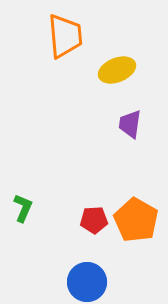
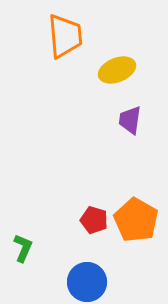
purple trapezoid: moved 4 px up
green L-shape: moved 40 px down
red pentagon: rotated 20 degrees clockwise
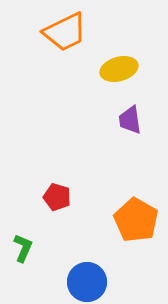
orange trapezoid: moved 4 px up; rotated 69 degrees clockwise
yellow ellipse: moved 2 px right, 1 px up; rotated 6 degrees clockwise
purple trapezoid: rotated 16 degrees counterclockwise
red pentagon: moved 37 px left, 23 px up
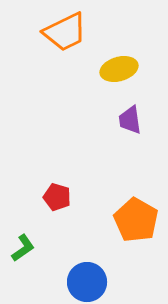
green L-shape: rotated 32 degrees clockwise
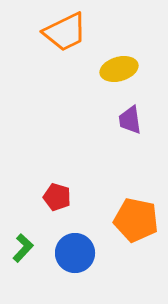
orange pentagon: rotated 18 degrees counterclockwise
green L-shape: rotated 12 degrees counterclockwise
blue circle: moved 12 px left, 29 px up
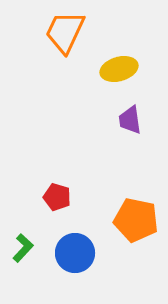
orange trapezoid: rotated 141 degrees clockwise
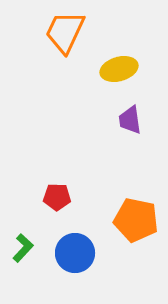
red pentagon: rotated 16 degrees counterclockwise
